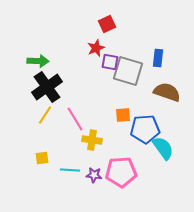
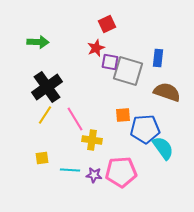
green arrow: moved 19 px up
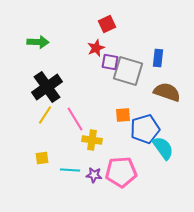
blue pentagon: rotated 12 degrees counterclockwise
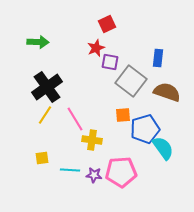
gray square: moved 3 px right, 10 px down; rotated 20 degrees clockwise
